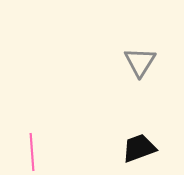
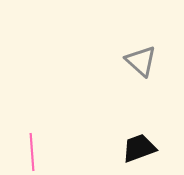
gray triangle: moved 1 px right, 1 px up; rotated 20 degrees counterclockwise
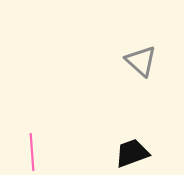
black trapezoid: moved 7 px left, 5 px down
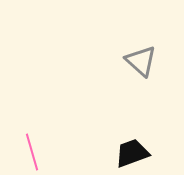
pink line: rotated 12 degrees counterclockwise
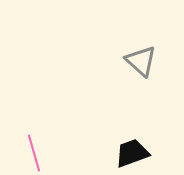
pink line: moved 2 px right, 1 px down
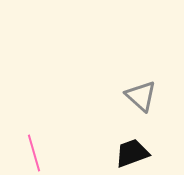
gray triangle: moved 35 px down
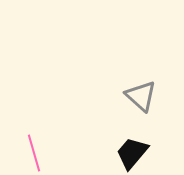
black trapezoid: rotated 30 degrees counterclockwise
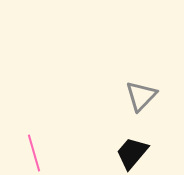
gray triangle: rotated 32 degrees clockwise
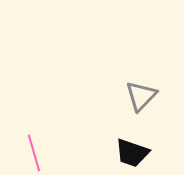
black trapezoid: rotated 111 degrees counterclockwise
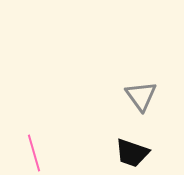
gray triangle: rotated 20 degrees counterclockwise
